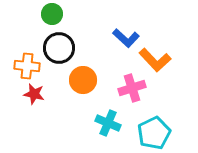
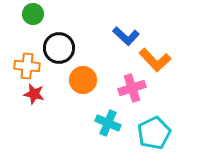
green circle: moved 19 px left
blue L-shape: moved 2 px up
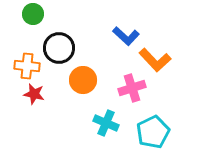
cyan cross: moved 2 px left
cyan pentagon: moved 1 px left, 1 px up
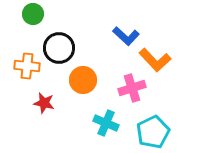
red star: moved 10 px right, 9 px down
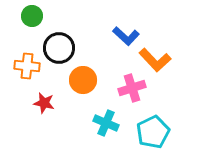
green circle: moved 1 px left, 2 px down
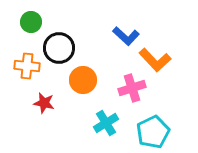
green circle: moved 1 px left, 6 px down
cyan cross: rotated 35 degrees clockwise
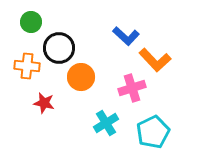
orange circle: moved 2 px left, 3 px up
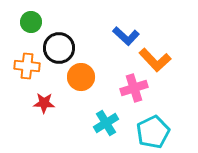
pink cross: moved 2 px right
red star: rotated 10 degrees counterclockwise
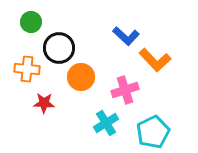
orange cross: moved 3 px down
pink cross: moved 9 px left, 2 px down
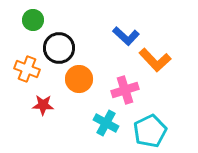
green circle: moved 2 px right, 2 px up
orange cross: rotated 15 degrees clockwise
orange circle: moved 2 px left, 2 px down
red star: moved 1 px left, 2 px down
cyan cross: rotated 30 degrees counterclockwise
cyan pentagon: moved 3 px left, 1 px up
